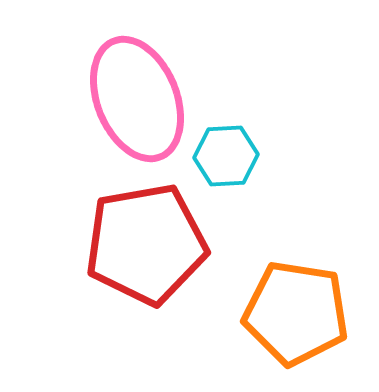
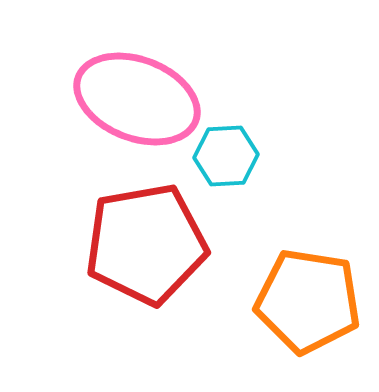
pink ellipse: rotated 47 degrees counterclockwise
orange pentagon: moved 12 px right, 12 px up
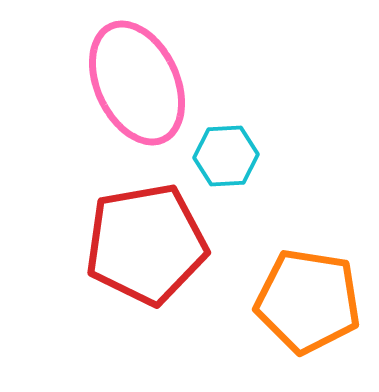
pink ellipse: moved 16 px up; rotated 44 degrees clockwise
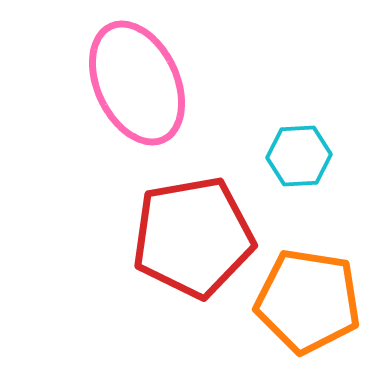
cyan hexagon: moved 73 px right
red pentagon: moved 47 px right, 7 px up
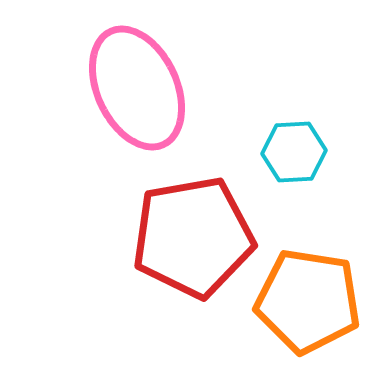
pink ellipse: moved 5 px down
cyan hexagon: moved 5 px left, 4 px up
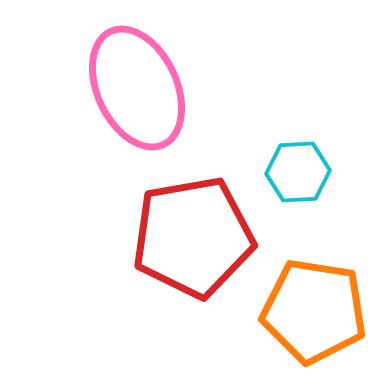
cyan hexagon: moved 4 px right, 20 px down
orange pentagon: moved 6 px right, 10 px down
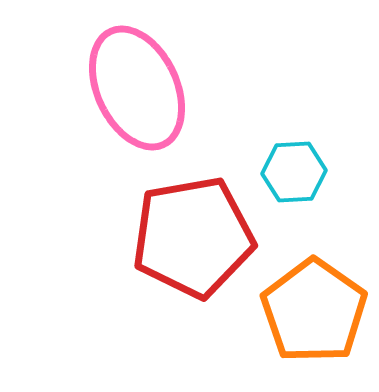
cyan hexagon: moved 4 px left
orange pentagon: rotated 26 degrees clockwise
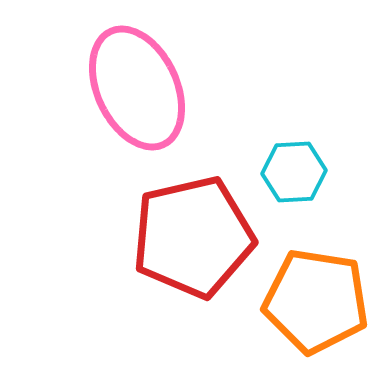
red pentagon: rotated 3 degrees counterclockwise
orange pentagon: moved 2 px right, 10 px up; rotated 26 degrees counterclockwise
